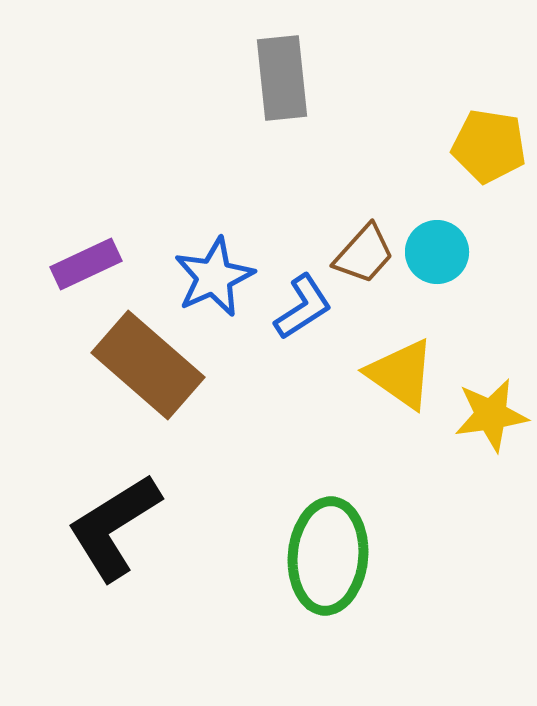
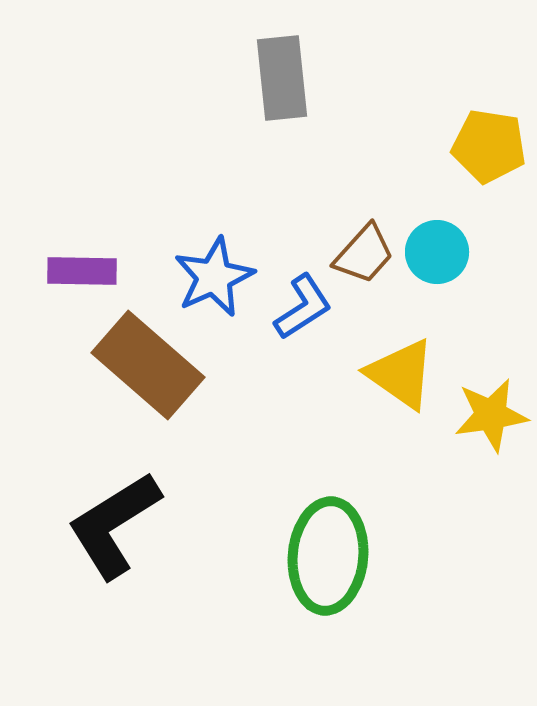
purple rectangle: moved 4 px left, 7 px down; rotated 26 degrees clockwise
black L-shape: moved 2 px up
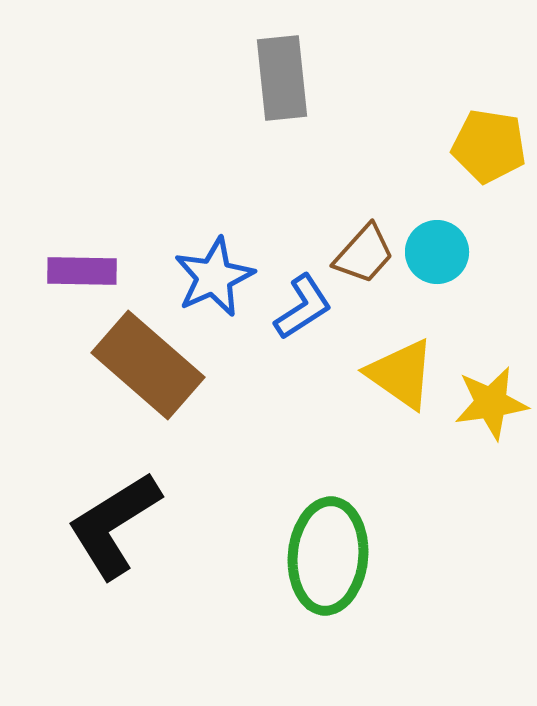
yellow star: moved 12 px up
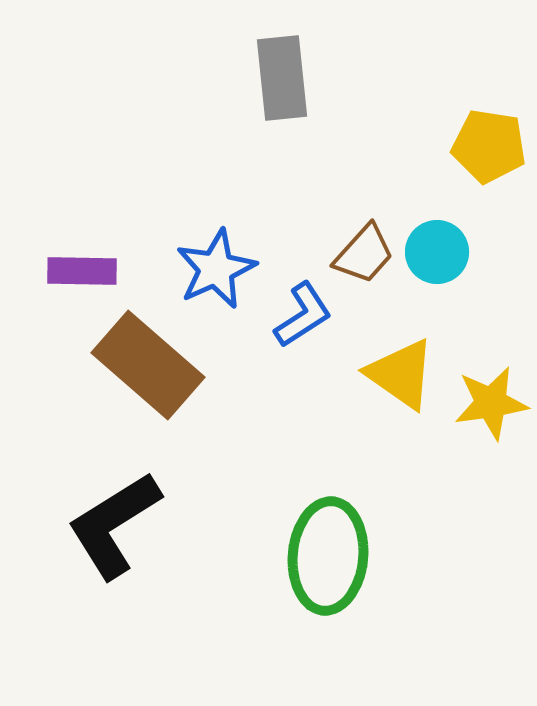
blue star: moved 2 px right, 8 px up
blue L-shape: moved 8 px down
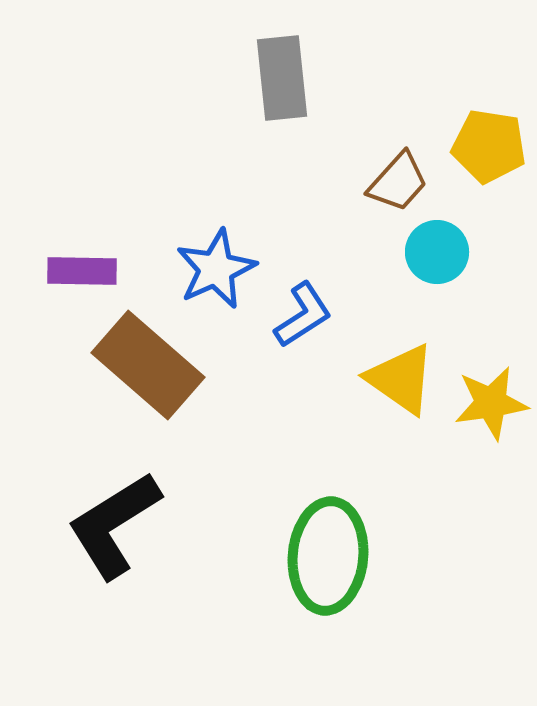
brown trapezoid: moved 34 px right, 72 px up
yellow triangle: moved 5 px down
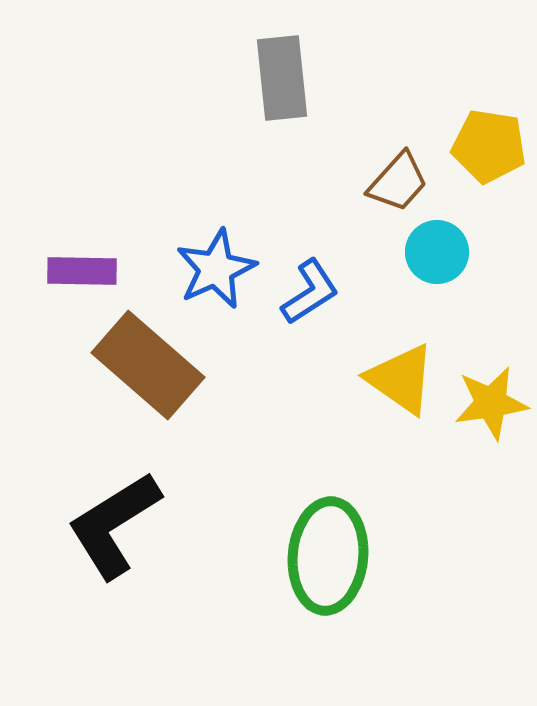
blue L-shape: moved 7 px right, 23 px up
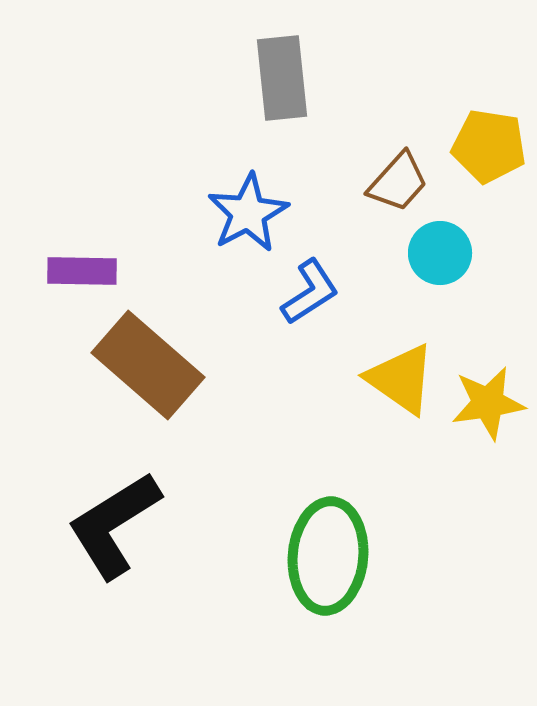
cyan circle: moved 3 px right, 1 px down
blue star: moved 32 px right, 56 px up; rotated 4 degrees counterclockwise
yellow star: moved 3 px left
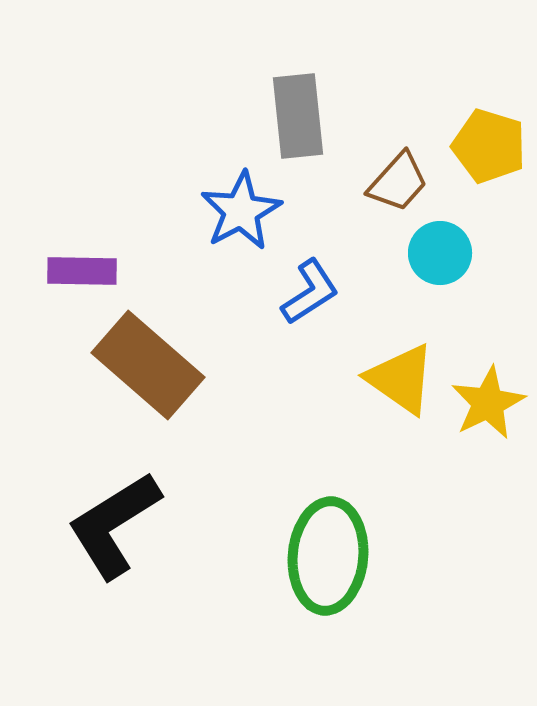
gray rectangle: moved 16 px right, 38 px down
yellow pentagon: rotated 8 degrees clockwise
blue star: moved 7 px left, 2 px up
yellow star: rotated 18 degrees counterclockwise
